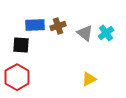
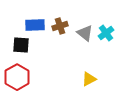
brown cross: moved 2 px right
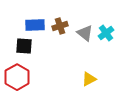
black square: moved 3 px right, 1 px down
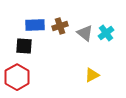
yellow triangle: moved 3 px right, 4 px up
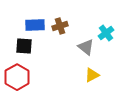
gray triangle: moved 1 px right, 14 px down
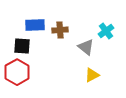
brown cross: moved 4 px down; rotated 14 degrees clockwise
cyan cross: moved 2 px up
black square: moved 2 px left
red hexagon: moved 5 px up
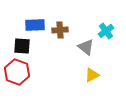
red hexagon: rotated 10 degrees counterclockwise
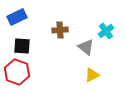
blue rectangle: moved 18 px left, 8 px up; rotated 24 degrees counterclockwise
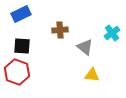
blue rectangle: moved 4 px right, 3 px up
cyan cross: moved 6 px right, 2 px down
gray triangle: moved 1 px left
yellow triangle: rotated 35 degrees clockwise
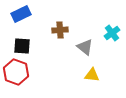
red hexagon: moved 1 px left
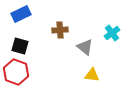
black square: moved 2 px left; rotated 12 degrees clockwise
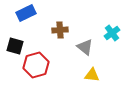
blue rectangle: moved 5 px right, 1 px up
black square: moved 5 px left
red hexagon: moved 20 px right, 7 px up; rotated 25 degrees clockwise
